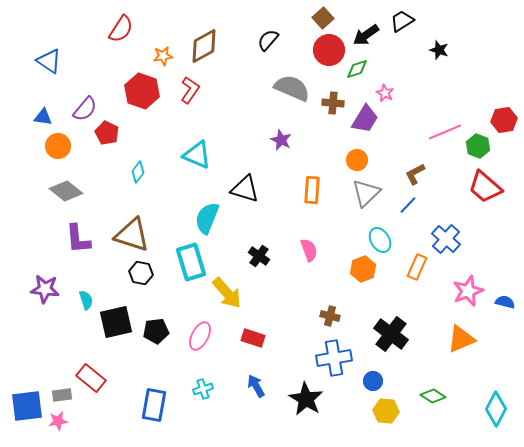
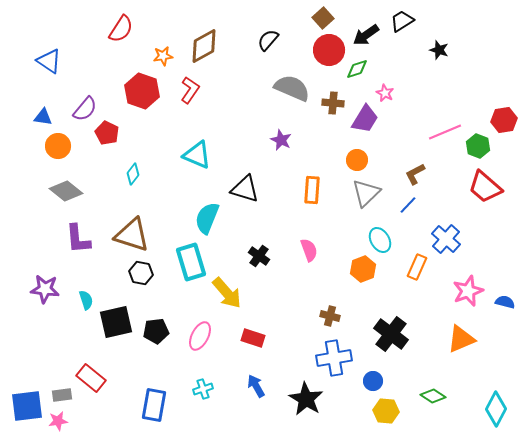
cyan diamond at (138, 172): moved 5 px left, 2 px down
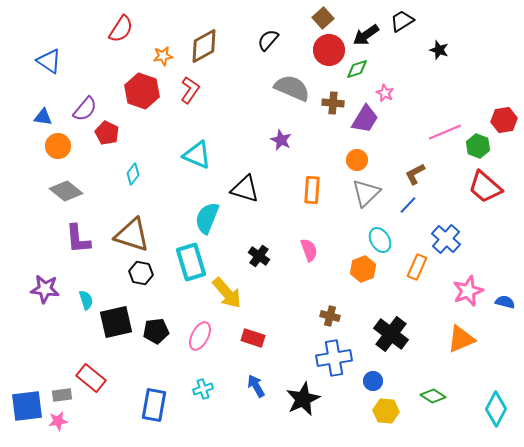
black star at (306, 399): moved 3 px left; rotated 16 degrees clockwise
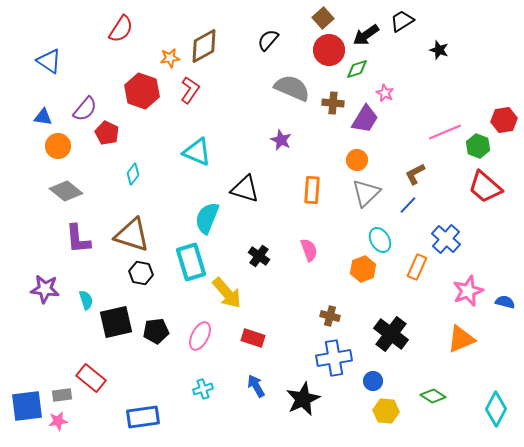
orange star at (163, 56): moved 7 px right, 2 px down
cyan triangle at (197, 155): moved 3 px up
blue rectangle at (154, 405): moved 11 px left, 12 px down; rotated 72 degrees clockwise
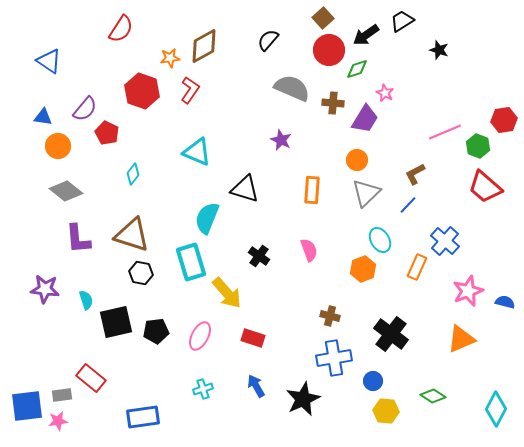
blue cross at (446, 239): moved 1 px left, 2 px down
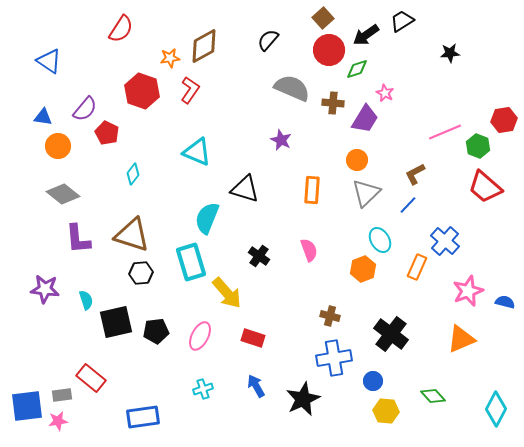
black star at (439, 50): moved 11 px right, 3 px down; rotated 24 degrees counterclockwise
gray diamond at (66, 191): moved 3 px left, 3 px down
black hexagon at (141, 273): rotated 15 degrees counterclockwise
green diamond at (433, 396): rotated 15 degrees clockwise
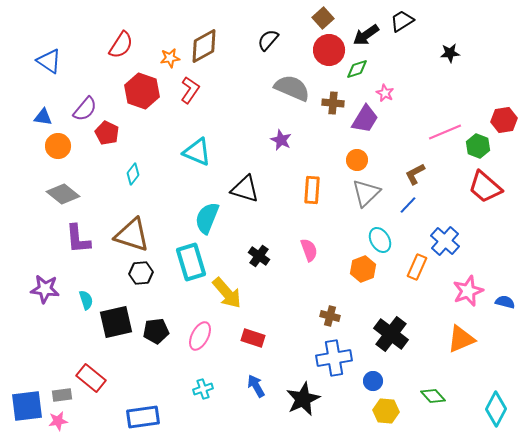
red semicircle at (121, 29): moved 16 px down
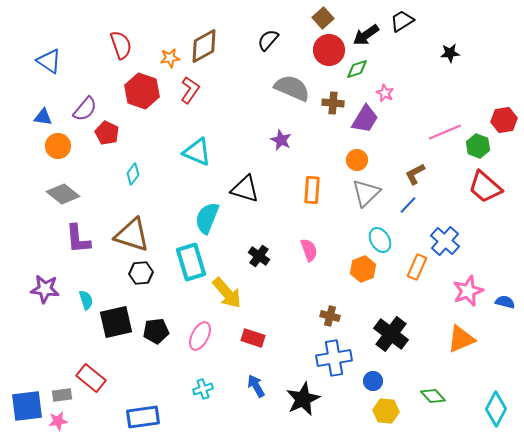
red semicircle at (121, 45): rotated 52 degrees counterclockwise
